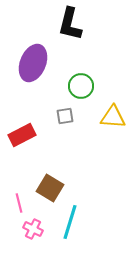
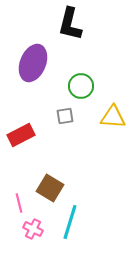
red rectangle: moved 1 px left
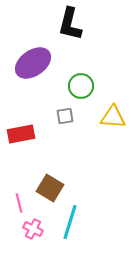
purple ellipse: rotated 33 degrees clockwise
red rectangle: moved 1 px up; rotated 16 degrees clockwise
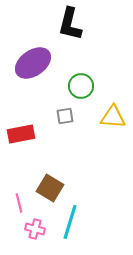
pink cross: moved 2 px right; rotated 12 degrees counterclockwise
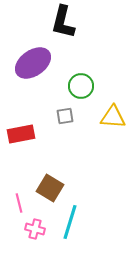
black L-shape: moved 7 px left, 2 px up
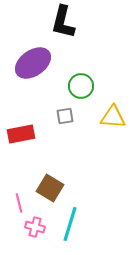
cyan line: moved 2 px down
pink cross: moved 2 px up
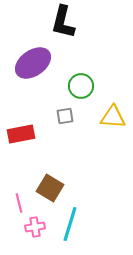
pink cross: rotated 24 degrees counterclockwise
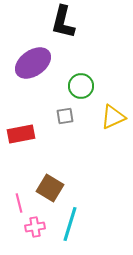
yellow triangle: rotated 28 degrees counterclockwise
